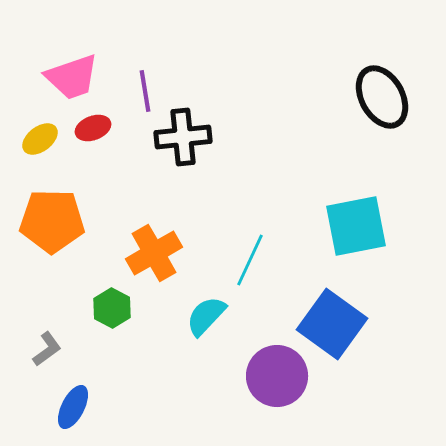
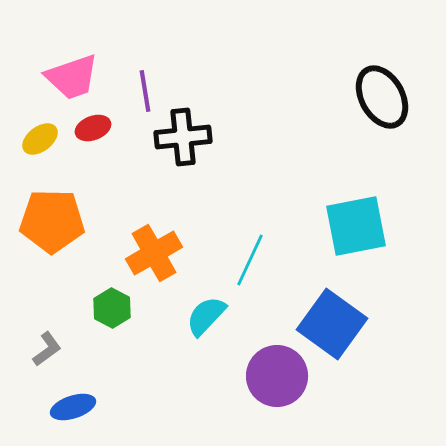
blue ellipse: rotated 45 degrees clockwise
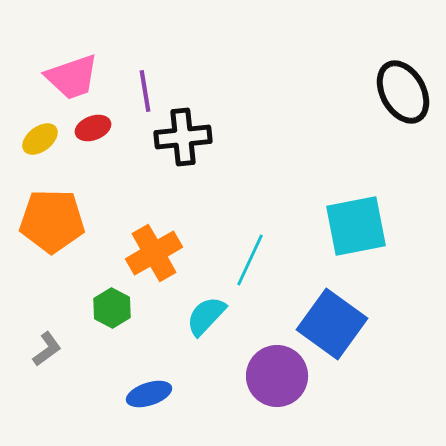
black ellipse: moved 21 px right, 5 px up
blue ellipse: moved 76 px right, 13 px up
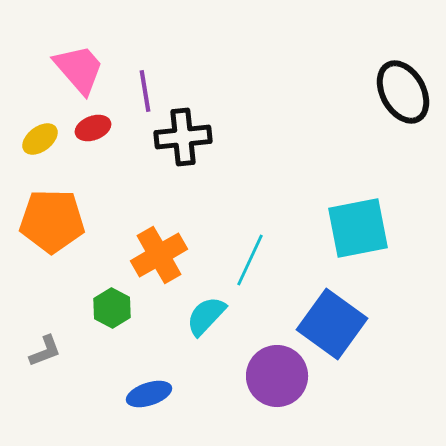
pink trapezoid: moved 7 px right, 8 px up; rotated 112 degrees counterclockwise
cyan square: moved 2 px right, 2 px down
orange cross: moved 5 px right, 2 px down
gray L-shape: moved 2 px left, 2 px down; rotated 15 degrees clockwise
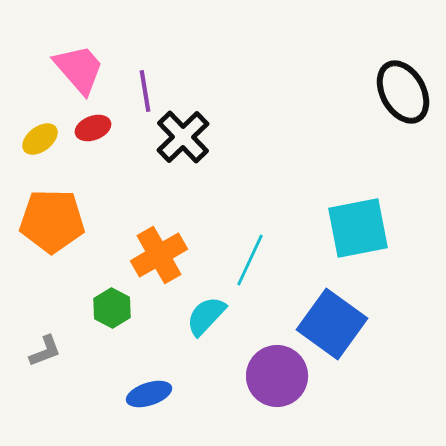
black cross: rotated 38 degrees counterclockwise
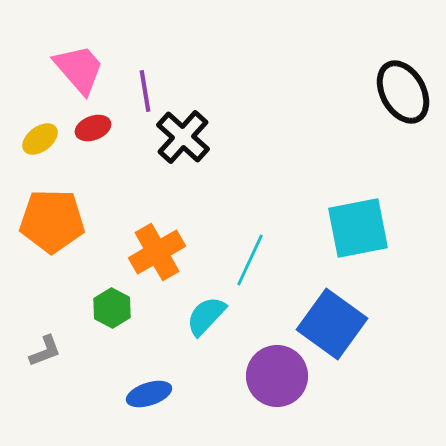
black cross: rotated 4 degrees counterclockwise
orange cross: moved 2 px left, 3 px up
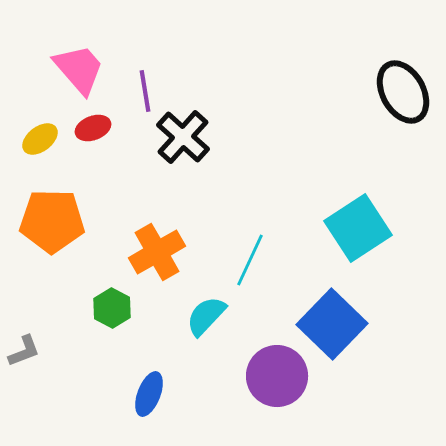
cyan square: rotated 22 degrees counterclockwise
blue square: rotated 8 degrees clockwise
gray L-shape: moved 21 px left
blue ellipse: rotated 51 degrees counterclockwise
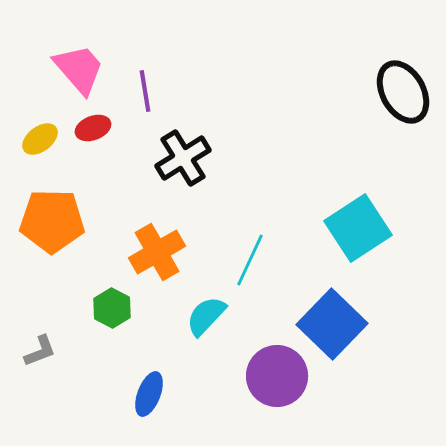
black cross: moved 21 px down; rotated 16 degrees clockwise
gray L-shape: moved 16 px right
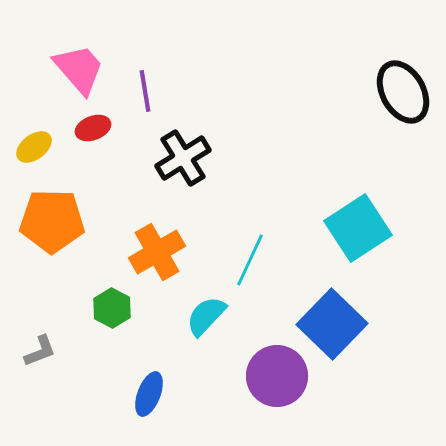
yellow ellipse: moved 6 px left, 8 px down
